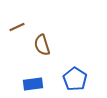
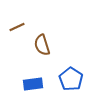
blue pentagon: moved 4 px left
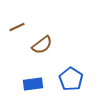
brown semicircle: rotated 110 degrees counterclockwise
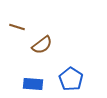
brown line: rotated 42 degrees clockwise
blue rectangle: rotated 12 degrees clockwise
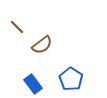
brown line: rotated 28 degrees clockwise
blue rectangle: rotated 48 degrees clockwise
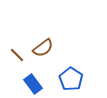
brown line: moved 28 px down
brown semicircle: moved 1 px right, 3 px down
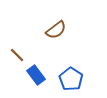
brown semicircle: moved 13 px right, 18 px up
blue rectangle: moved 3 px right, 9 px up
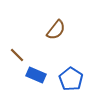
brown semicircle: rotated 15 degrees counterclockwise
blue rectangle: rotated 30 degrees counterclockwise
